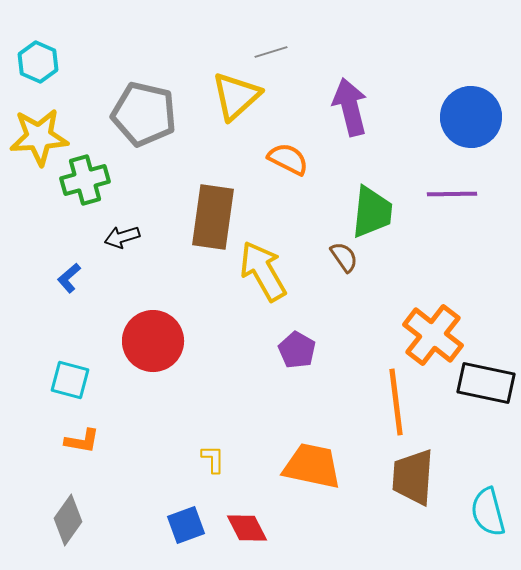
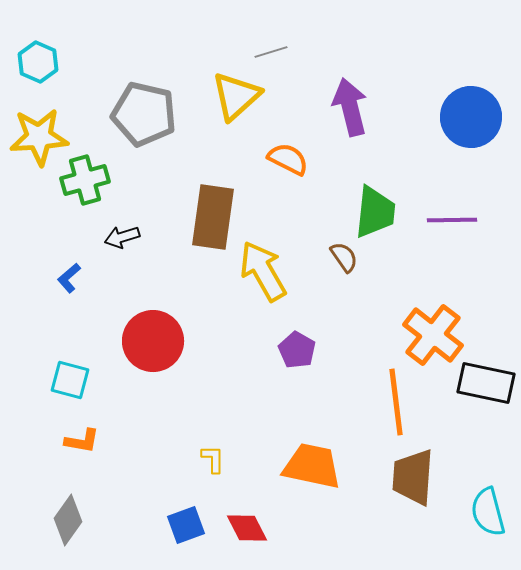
purple line: moved 26 px down
green trapezoid: moved 3 px right
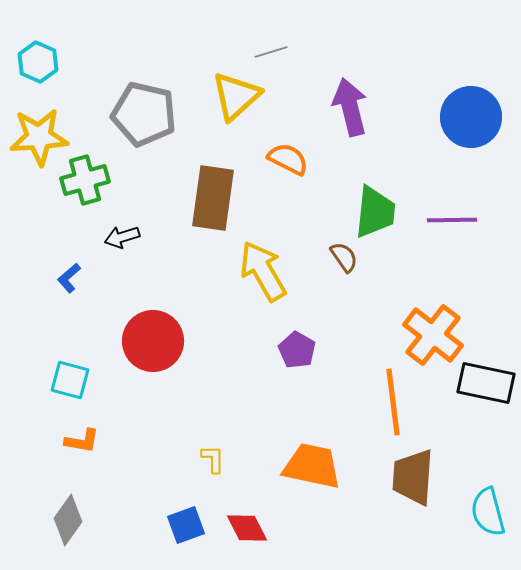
brown rectangle: moved 19 px up
orange line: moved 3 px left
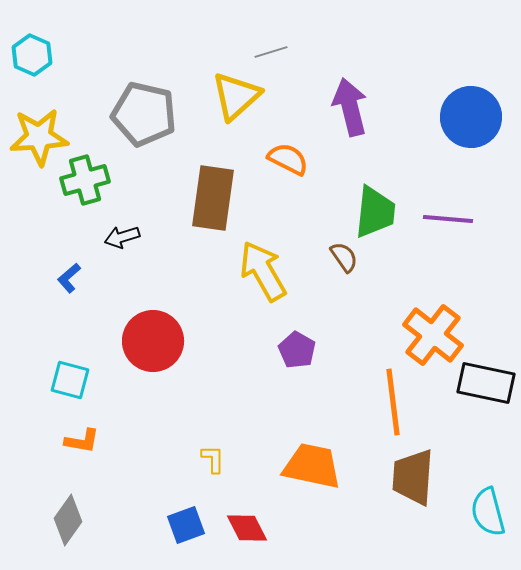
cyan hexagon: moved 6 px left, 7 px up
purple line: moved 4 px left, 1 px up; rotated 6 degrees clockwise
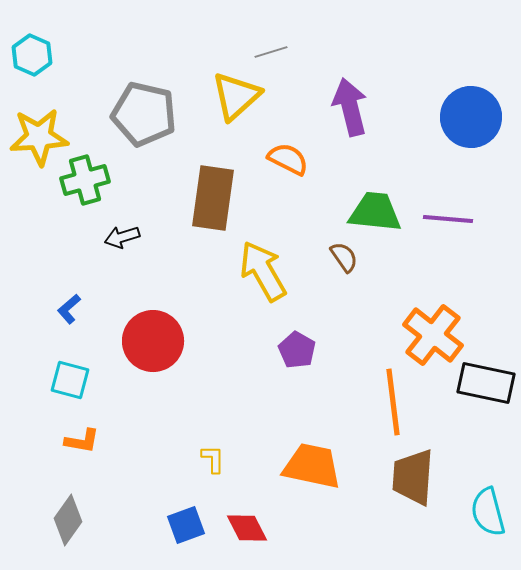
green trapezoid: rotated 90 degrees counterclockwise
blue L-shape: moved 31 px down
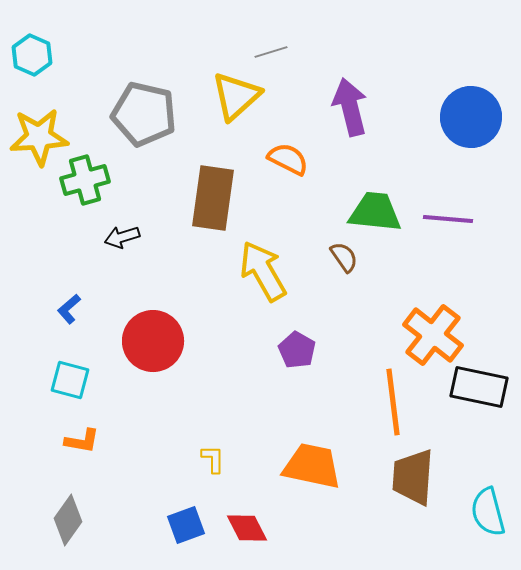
black rectangle: moved 7 px left, 4 px down
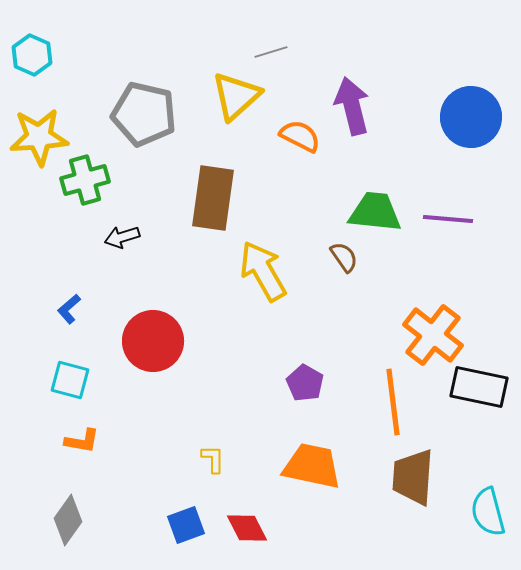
purple arrow: moved 2 px right, 1 px up
orange semicircle: moved 12 px right, 23 px up
purple pentagon: moved 8 px right, 33 px down
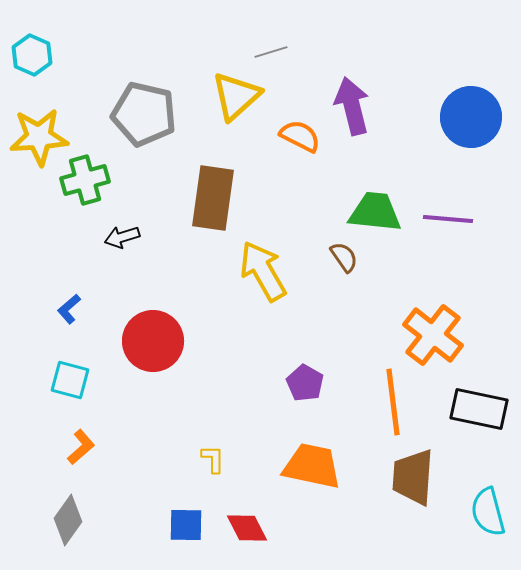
black rectangle: moved 22 px down
orange L-shape: moved 1 px left, 6 px down; rotated 51 degrees counterclockwise
blue square: rotated 21 degrees clockwise
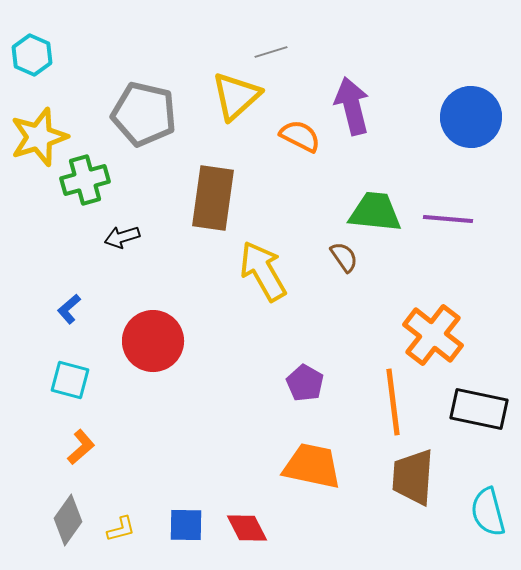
yellow star: rotated 14 degrees counterclockwise
yellow L-shape: moved 92 px left, 70 px down; rotated 76 degrees clockwise
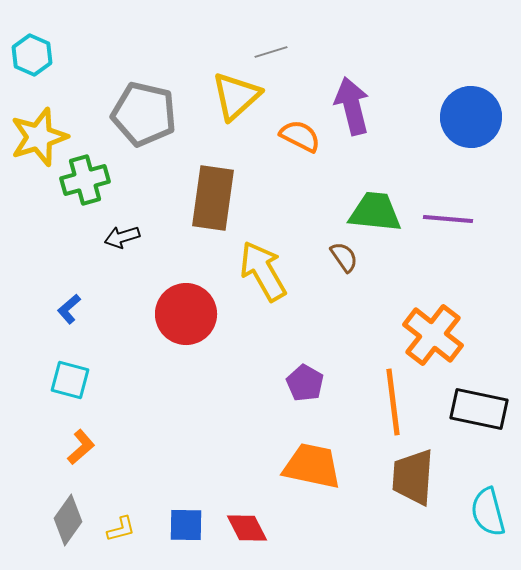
red circle: moved 33 px right, 27 px up
